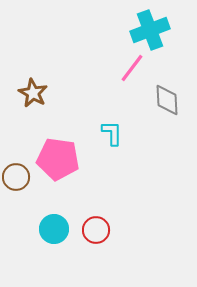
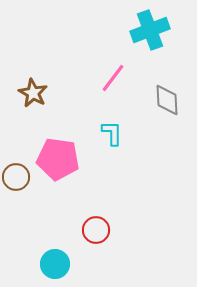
pink line: moved 19 px left, 10 px down
cyan circle: moved 1 px right, 35 px down
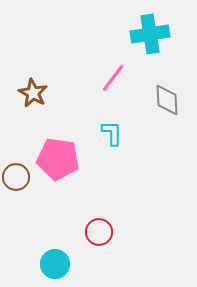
cyan cross: moved 4 px down; rotated 12 degrees clockwise
red circle: moved 3 px right, 2 px down
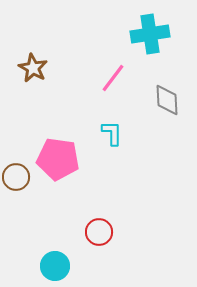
brown star: moved 25 px up
cyan circle: moved 2 px down
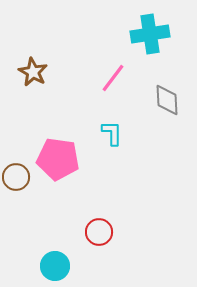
brown star: moved 4 px down
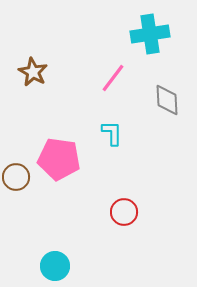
pink pentagon: moved 1 px right
red circle: moved 25 px right, 20 px up
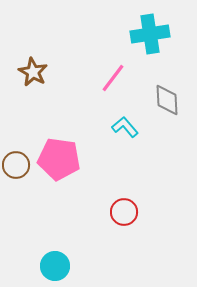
cyan L-shape: moved 13 px right, 6 px up; rotated 40 degrees counterclockwise
brown circle: moved 12 px up
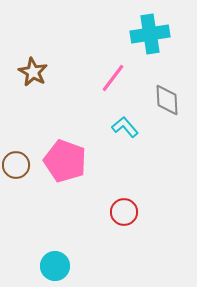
pink pentagon: moved 6 px right, 2 px down; rotated 12 degrees clockwise
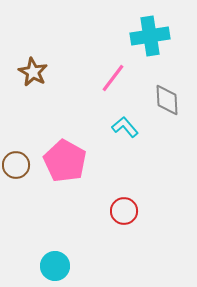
cyan cross: moved 2 px down
pink pentagon: rotated 9 degrees clockwise
red circle: moved 1 px up
